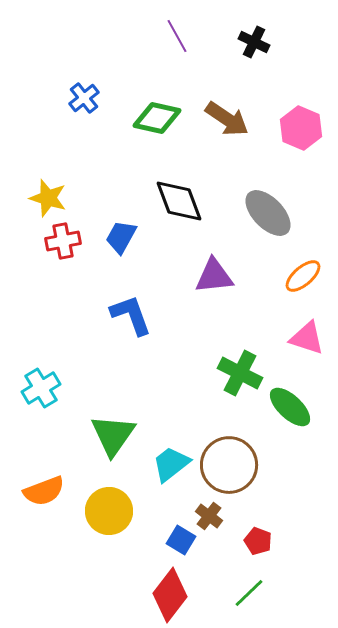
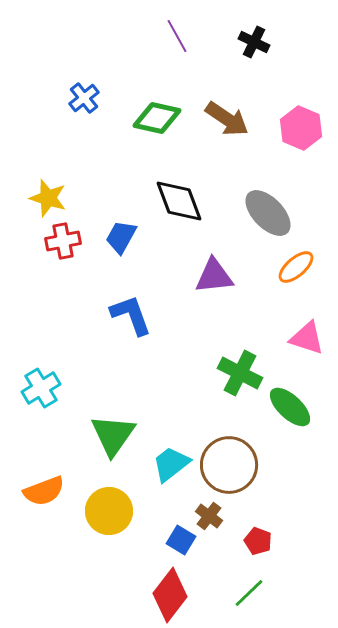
orange ellipse: moved 7 px left, 9 px up
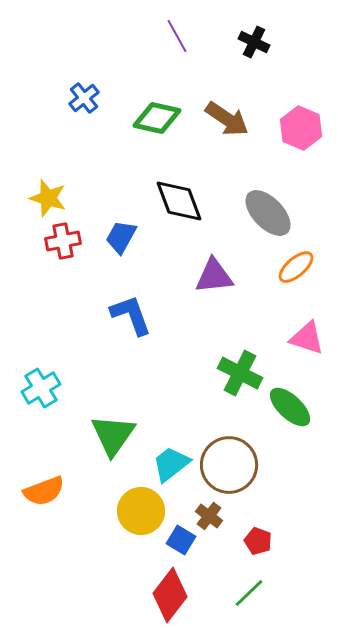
yellow circle: moved 32 px right
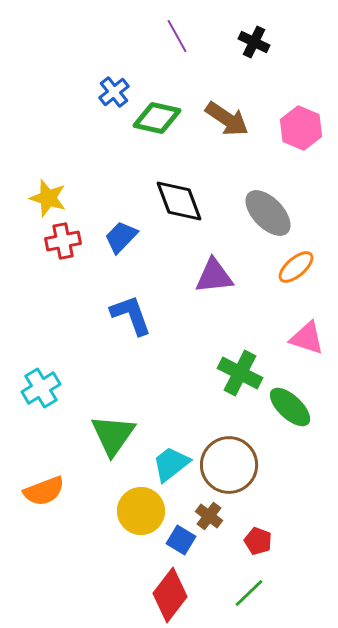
blue cross: moved 30 px right, 6 px up
blue trapezoid: rotated 15 degrees clockwise
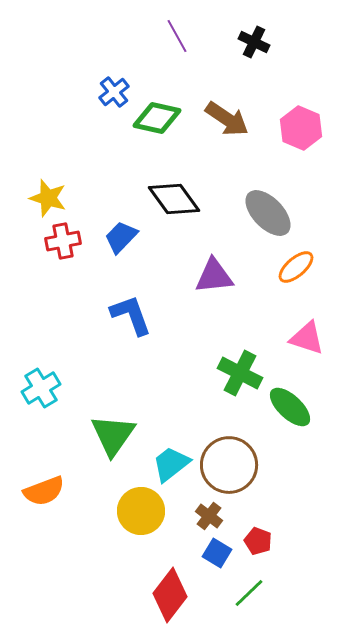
black diamond: moved 5 px left, 2 px up; rotated 16 degrees counterclockwise
blue square: moved 36 px right, 13 px down
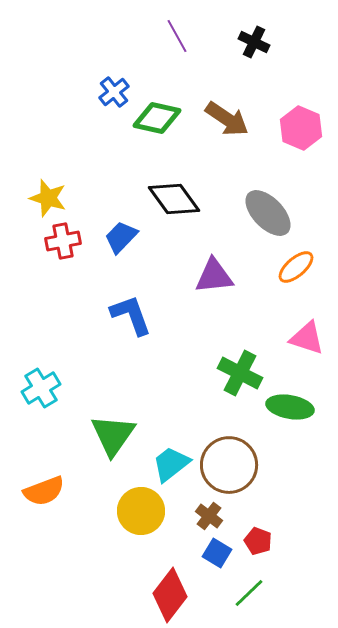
green ellipse: rotated 33 degrees counterclockwise
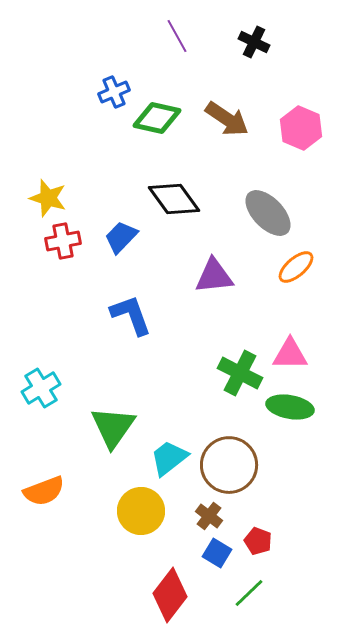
blue cross: rotated 16 degrees clockwise
pink triangle: moved 17 px left, 16 px down; rotated 18 degrees counterclockwise
green triangle: moved 8 px up
cyan trapezoid: moved 2 px left, 6 px up
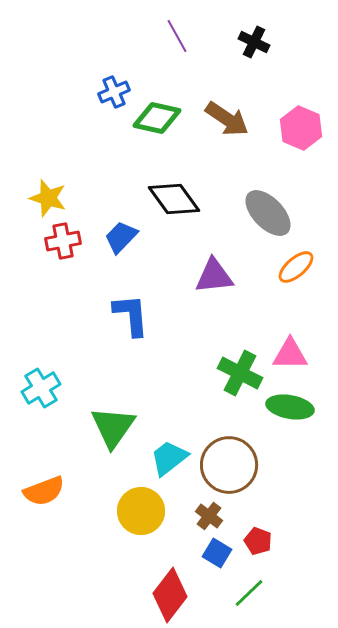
blue L-shape: rotated 15 degrees clockwise
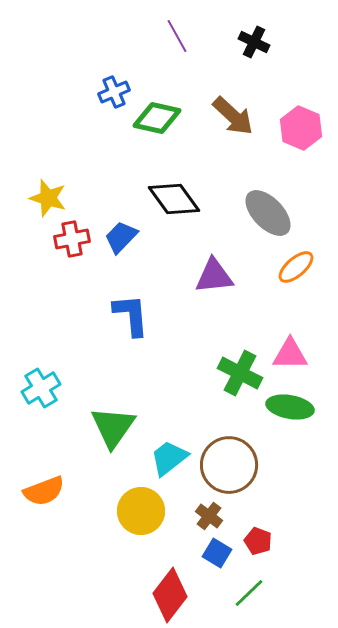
brown arrow: moved 6 px right, 3 px up; rotated 9 degrees clockwise
red cross: moved 9 px right, 2 px up
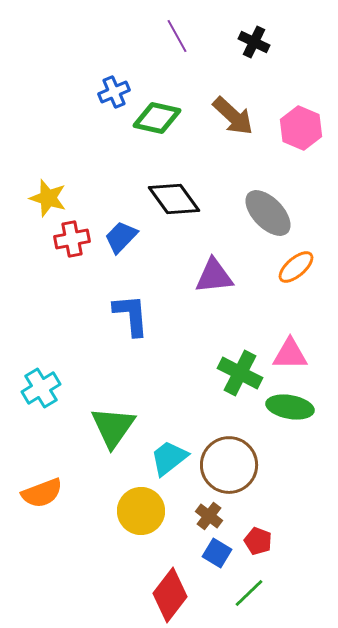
orange semicircle: moved 2 px left, 2 px down
